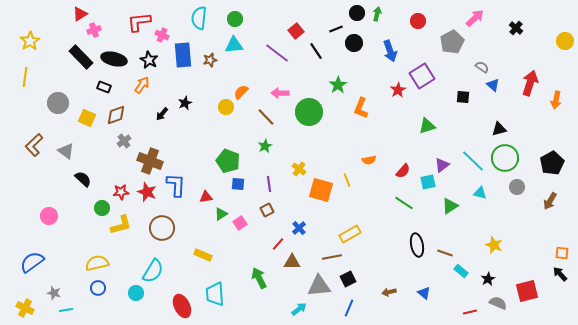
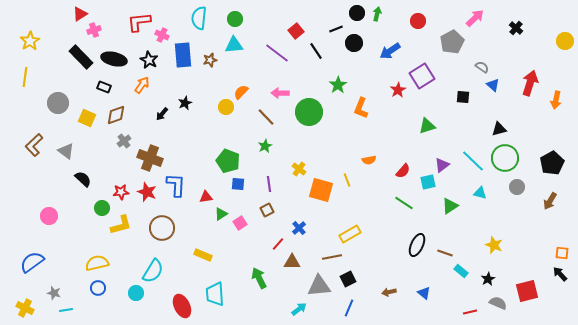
blue arrow at (390, 51): rotated 75 degrees clockwise
brown cross at (150, 161): moved 3 px up
black ellipse at (417, 245): rotated 35 degrees clockwise
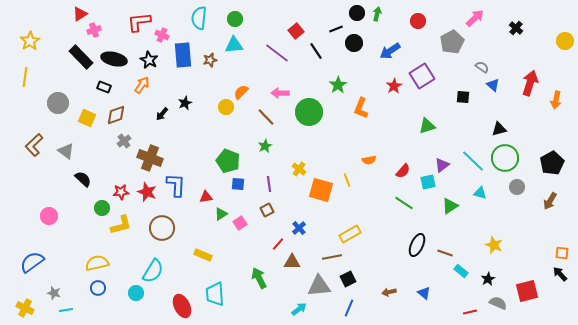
red star at (398, 90): moved 4 px left, 4 px up
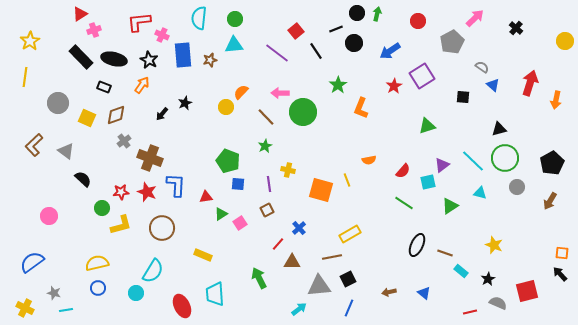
green circle at (309, 112): moved 6 px left
yellow cross at (299, 169): moved 11 px left, 1 px down; rotated 24 degrees counterclockwise
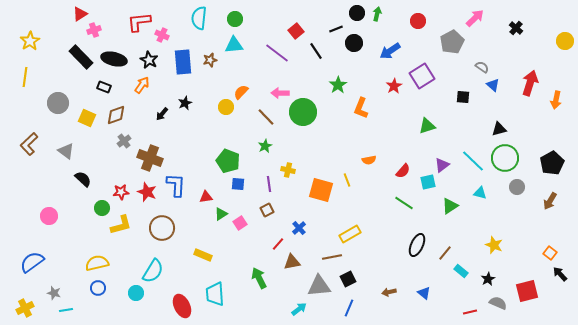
blue rectangle at (183, 55): moved 7 px down
brown L-shape at (34, 145): moved 5 px left, 1 px up
brown line at (445, 253): rotated 70 degrees counterclockwise
orange square at (562, 253): moved 12 px left; rotated 32 degrees clockwise
brown triangle at (292, 262): rotated 12 degrees counterclockwise
yellow cross at (25, 308): rotated 36 degrees clockwise
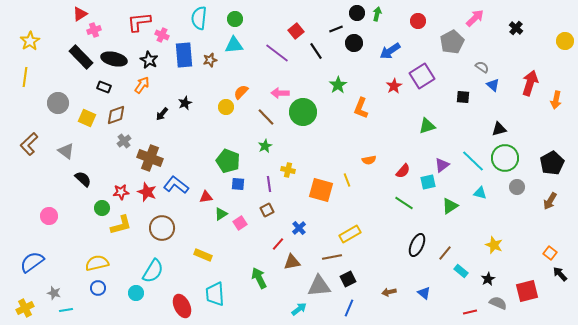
blue rectangle at (183, 62): moved 1 px right, 7 px up
blue L-shape at (176, 185): rotated 55 degrees counterclockwise
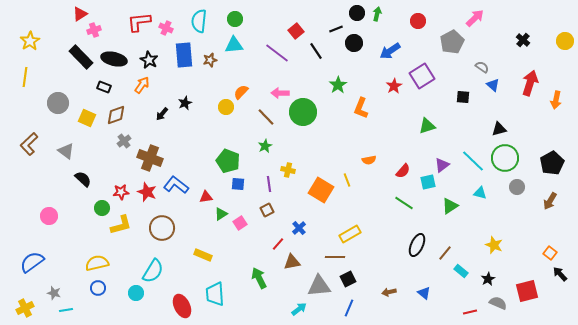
cyan semicircle at (199, 18): moved 3 px down
black cross at (516, 28): moved 7 px right, 12 px down
pink cross at (162, 35): moved 4 px right, 7 px up
orange square at (321, 190): rotated 15 degrees clockwise
brown line at (332, 257): moved 3 px right; rotated 12 degrees clockwise
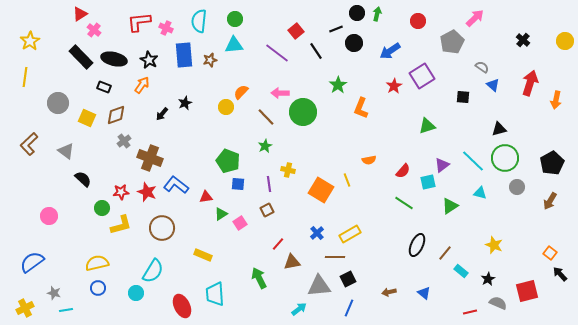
pink cross at (94, 30): rotated 32 degrees counterclockwise
blue cross at (299, 228): moved 18 px right, 5 px down
